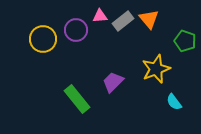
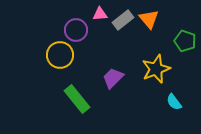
pink triangle: moved 2 px up
gray rectangle: moved 1 px up
yellow circle: moved 17 px right, 16 px down
purple trapezoid: moved 4 px up
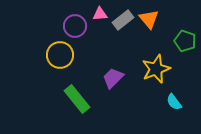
purple circle: moved 1 px left, 4 px up
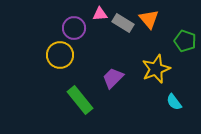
gray rectangle: moved 3 px down; rotated 70 degrees clockwise
purple circle: moved 1 px left, 2 px down
green rectangle: moved 3 px right, 1 px down
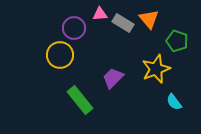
green pentagon: moved 8 px left
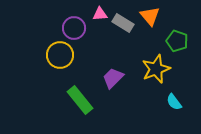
orange triangle: moved 1 px right, 3 px up
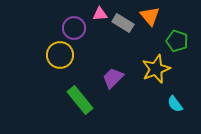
cyan semicircle: moved 1 px right, 2 px down
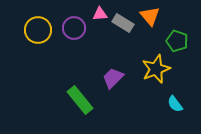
yellow circle: moved 22 px left, 25 px up
